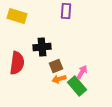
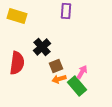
black cross: rotated 36 degrees counterclockwise
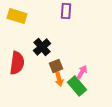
orange arrow: rotated 88 degrees counterclockwise
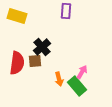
brown square: moved 21 px left, 5 px up; rotated 16 degrees clockwise
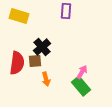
yellow rectangle: moved 2 px right
orange arrow: moved 13 px left
green rectangle: moved 4 px right
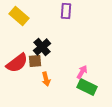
yellow rectangle: rotated 24 degrees clockwise
red semicircle: rotated 45 degrees clockwise
green rectangle: moved 6 px right, 1 px down; rotated 24 degrees counterclockwise
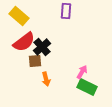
red semicircle: moved 7 px right, 21 px up
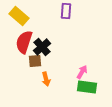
red semicircle: rotated 145 degrees clockwise
green rectangle: rotated 18 degrees counterclockwise
